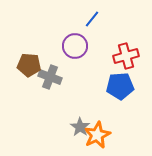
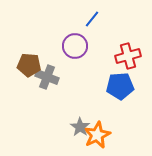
red cross: moved 2 px right
gray cross: moved 3 px left
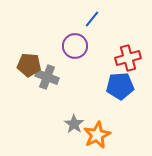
red cross: moved 2 px down
gray star: moved 6 px left, 3 px up
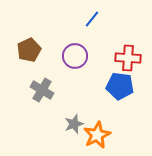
purple circle: moved 10 px down
red cross: rotated 20 degrees clockwise
brown pentagon: moved 15 px up; rotated 30 degrees counterclockwise
gray cross: moved 5 px left, 13 px down; rotated 10 degrees clockwise
blue pentagon: rotated 12 degrees clockwise
gray star: rotated 18 degrees clockwise
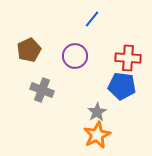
blue pentagon: moved 2 px right
gray cross: rotated 10 degrees counterclockwise
gray star: moved 23 px right, 12 px up; rotated 12 degrees counterclockwise
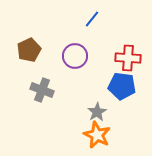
orange star: rotated 20 degrees counterclockwise
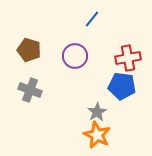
brown pentagon: rotated 30 degrees counterclockwise
red cross: rotated 15 degrees counterclockwise
gray cross: moved 12 px left
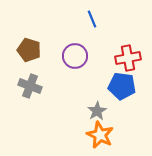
blue line: rotated 60 degrees counterclockwise
gray cross: moved 4 px up
gray star: moved 1 px up
orange star: moved 3 px right
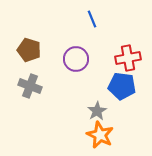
purple circle: moved 1 px right, 3 px down
